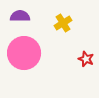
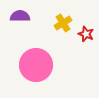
pink circle: moved 12 px right, 12 px down
red star: moved 25 px up
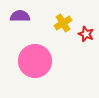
pink circle: moved 1 px left, 4 px up
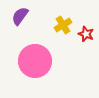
purple semicircle: rotated 54 degrees counterclockwise
yellow cross: moved 2 px down
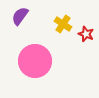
yellow cross: moved 1 px up; rotated 24 degrees counterclockwise
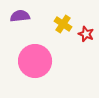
purple semicircle: rotated 48 degrees clockwise
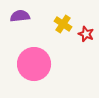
pink circle: moved 1 px left, 3 px down
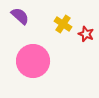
purple semicircle: rotated 48 degrees clockwise
pink circle: moved 1 px left, 3 px up
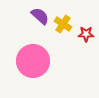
purple semicircle: moved 20 px right
red star: rotated 21 degrees counterclockwise
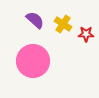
purple semicircle: moved 5 px left, 4 px down
